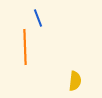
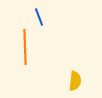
blue line: moved 1 px right, 1 px up
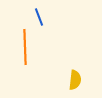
yellow semicircle: moved 1 px up
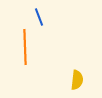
yellow semicircle: moved 2 px right
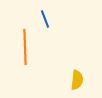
blue line: moved 6 px right, 2 px down
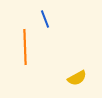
yellow semicircle: moved 2 px up; rotated 54 degrees clockwise
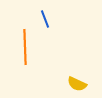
yellow semicircle: moved 6 px down; rotated 54 degrees clockwise
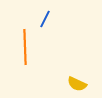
blue line: rotated 48 degrees clockwise
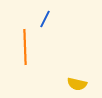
yellow semicircle: rotated 12 degrees counterclockwise
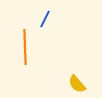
yellow semicircle: rotated 36 degrees clockwise
